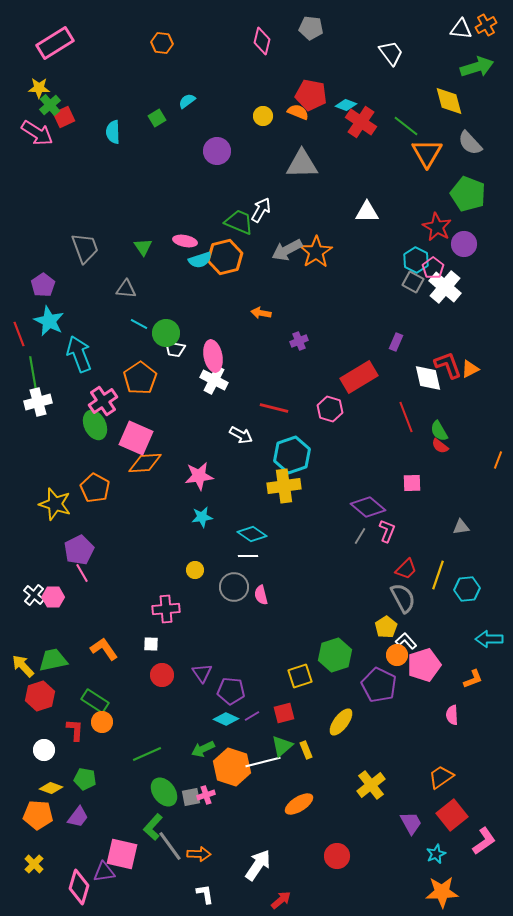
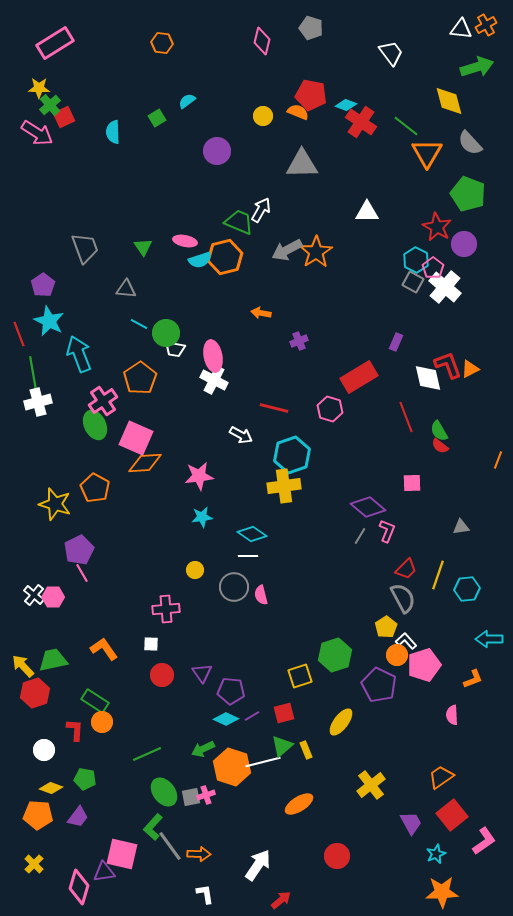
gray pentagon at (311, 28): rotated 10 degrees clockwise
red hexagon at (40, 696): moved 5 px left, 3 px up
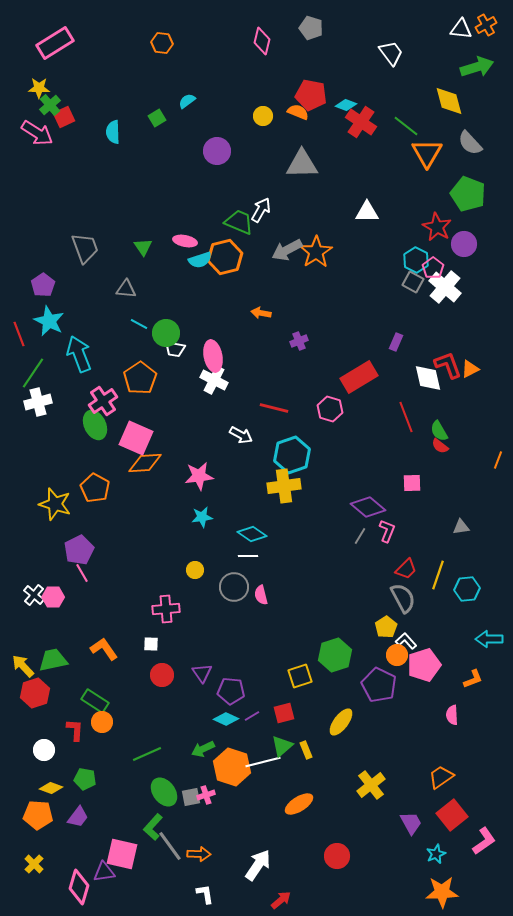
green line at (33, 373): rotated 44 degrees clockwise
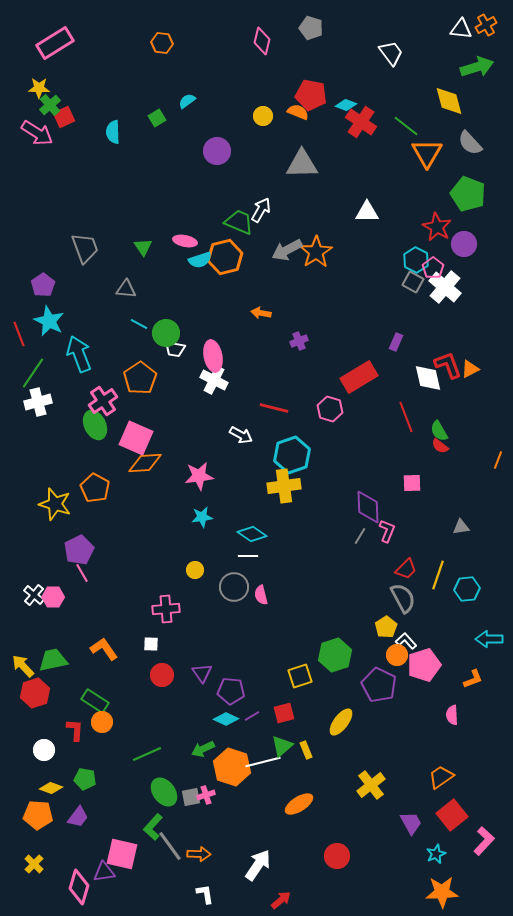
purple diamond at (368, 507): rotated 48 degrees clockwise
pink L-shape at (484, 841): rotated 12 degrees counterclockwise
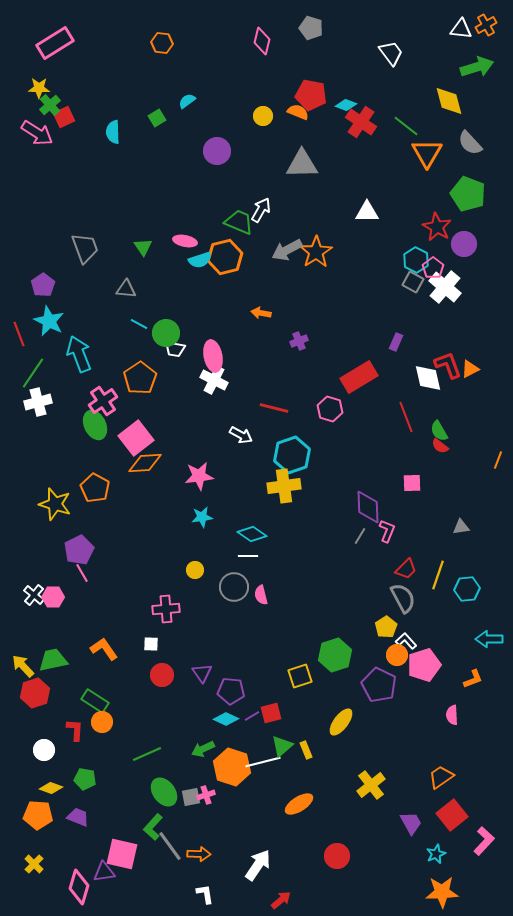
pink square at (136, 438): rotated 28 degrees clockwise
red square at (284, 713): moved 13 px left
purple trapezoid at (78, 817): rotated 105 degrees counterclockwise
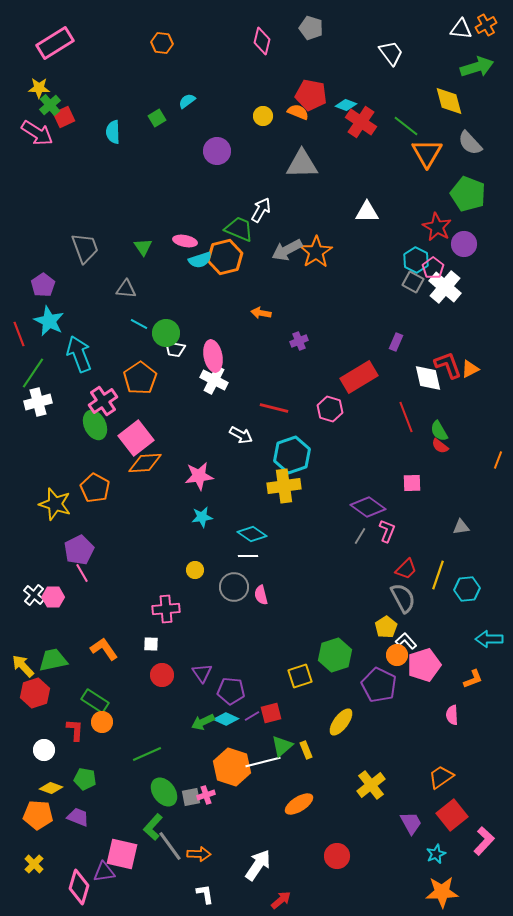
green trapezoid at (239, 222): moved 7 px down
purple diamond at (368, 507): rotated 52 degrees counterclockwise
green arrow at (203, 749): moved 27 px up
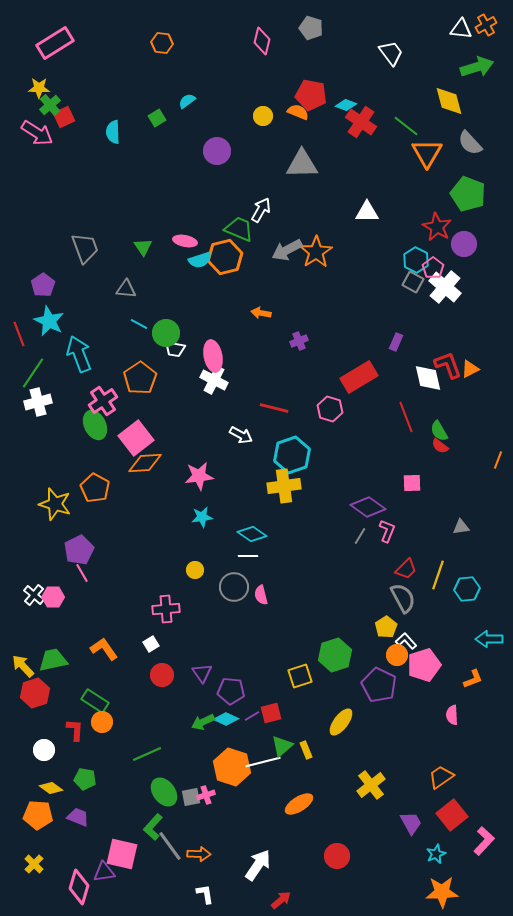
white square at (151, 644): rotated 35 degrees counterclockwise
yellow diamond at (51, 788): rotated 15 degrees clockwise
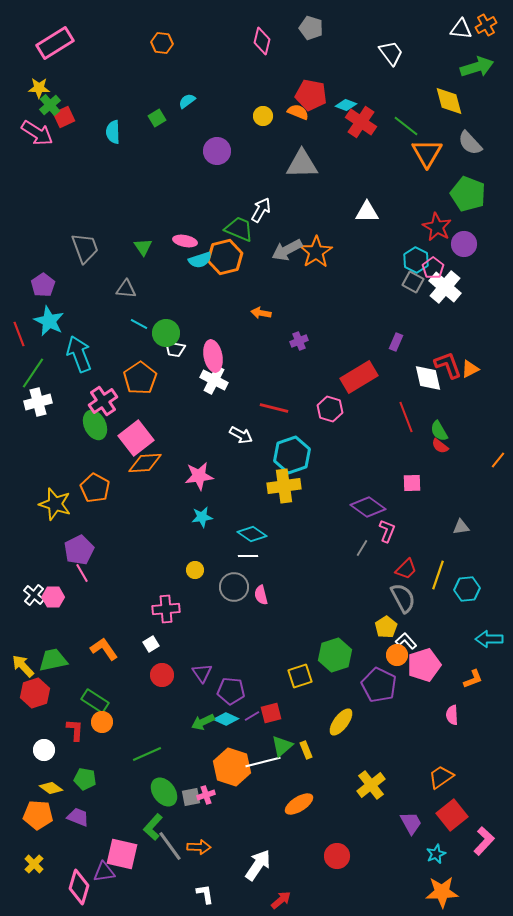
orange line at (498, 460): rotated 18 degrees clockwise
gray line at (360, 536): moved 2 px right, 12 px down
orange arrow at (199, 854): moved 7 px up
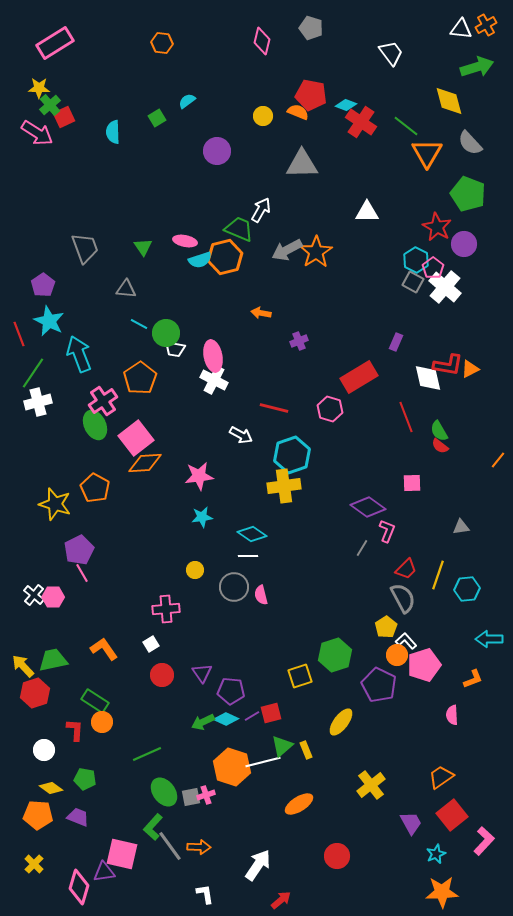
red L-shape at (448, 365): rotated 120 degrees clockwise
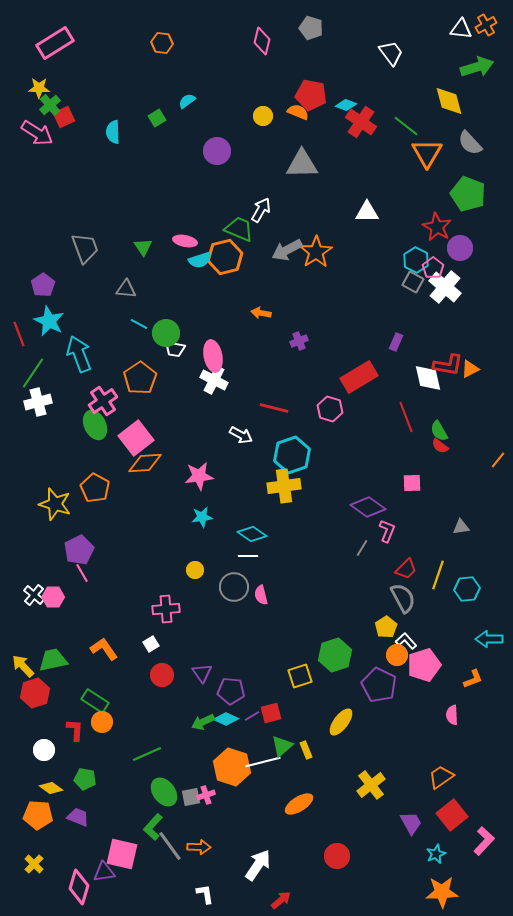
purple circle at (464, 244): moved 4 px left, 4 px down
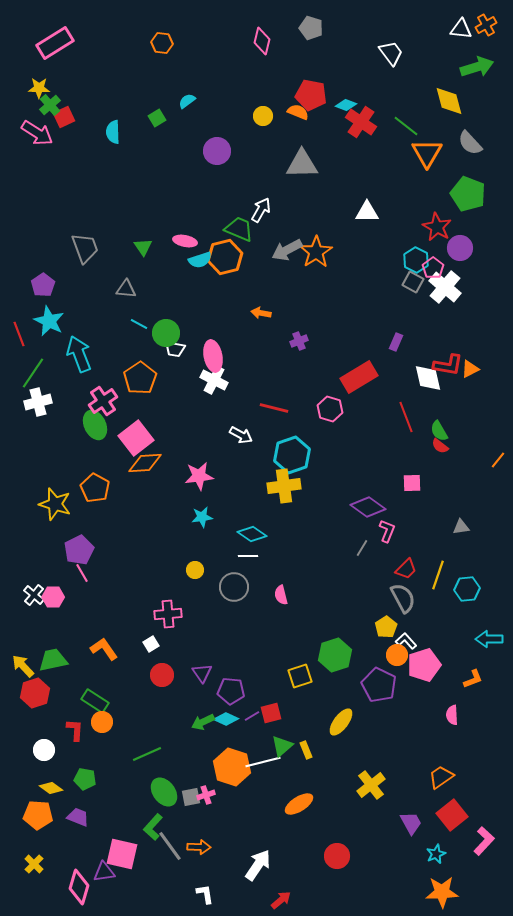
pink semicircle at (261, 595): moved 20 px right
pink cross at (166, 609): moved 2 px right, 5 px down
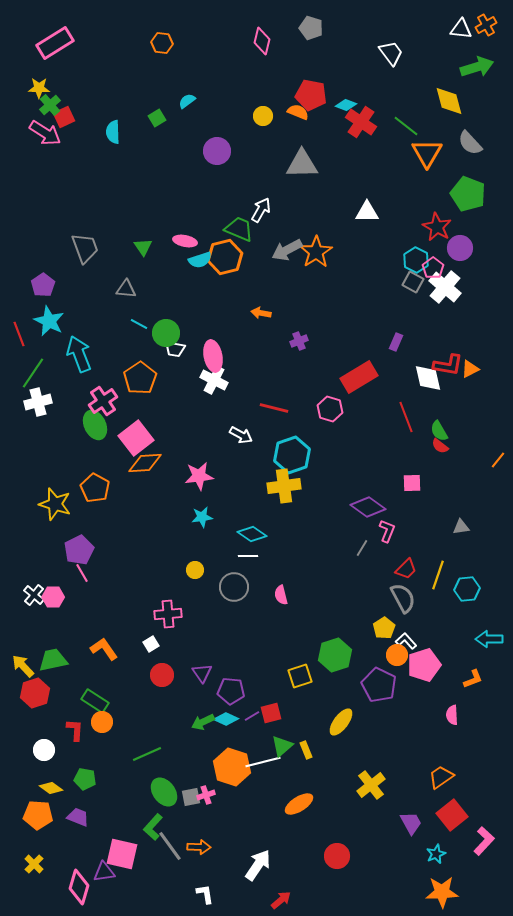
pink arrow at (37, 133): moved 8 px right
yellow pentagon at (386, 627): moved 2 px left, 1 px down
